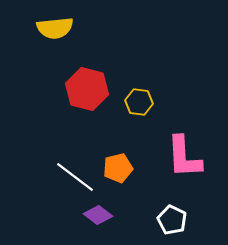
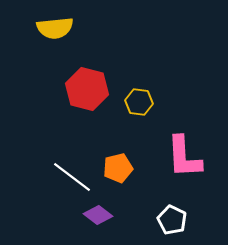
white line: moved 3 px left
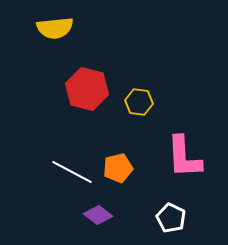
white line: moved 5 px up; rotated 9 degrees counterclockwise
white pentagon: moved 1 px left, 2 px up
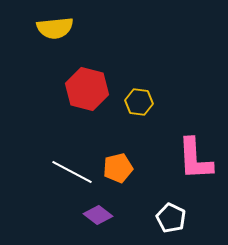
pink L-shape: moved 11 px right, 2 px down
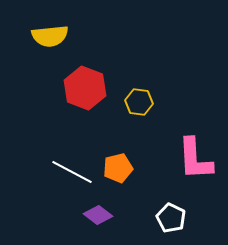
yellow semicircle: moved 5 px left, 8 px down
red hexagon: moved 2 px left, 1 px up; rotated 6 degrees clockwise
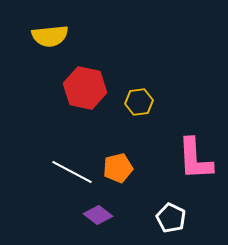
red hexagon: rotated 9 degrees counterclockwise
yellow hexagon: rotated 16 degrees counterclockwise
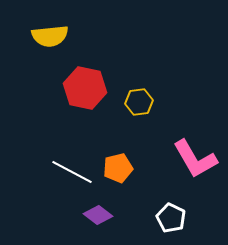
pink L-shape: rotated 27 degrees counterclockwise
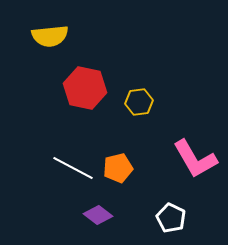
white line: moved 1 px right, 4 px up
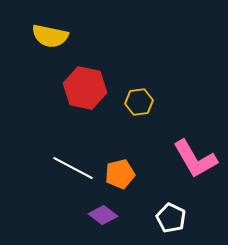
yellow semicircle: rotated 18 degrees clockwise
orange pentagon: moved 2 px right, 6 px down
purple diamond: moved 5 px right
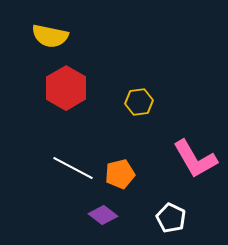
red hexagon: moved 19 px left; rotated 18 degrees clockwise
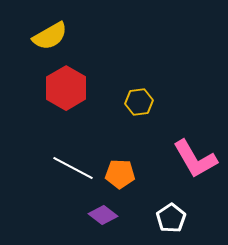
yellow semicircle: rotated 42 degrees counterclockwise
orange pentagon: rotated 16 degrees clockwise
white pentagon: rotated 12 degrees clockwise
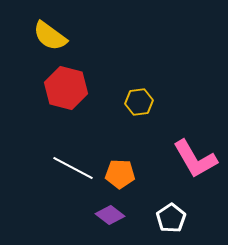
yellow semicircle: rotated 66 degrees clockwise
red hexagon: rotated 15 degrees counterclockwise
purple diamond: moved 7 px right
